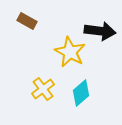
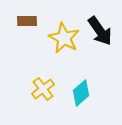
brown rectangle: rotated 30 degrees counterclockwise
black arrow: rotated 48 degrees clockwise
yellow star: moved 6 px left, 14 px up
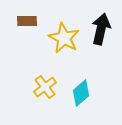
black arrow: moved 1 px right, 2 px up; rotated 132 degrees counterclockwise
yellow cross: moved 2 px right, 2 px up
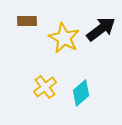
black arrow: rotated 40 degrees clockwise
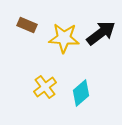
brown rectangle: moved 4 px down; rotated 24 degrees clockwise
black arrow: moved 4 px down
yellow star: rotated 24 degrees counterclockwise
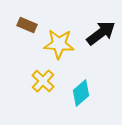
yellow star: moved 5 px left, 6 px down
yellow cross: moved 2 px left, 6 px up; rotated 10 degrees counterclockwise
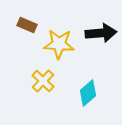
black arrow: rotated 32 degrees clockwise
cyan diamond: moved 7 px right
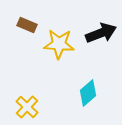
black arrow: rotated 16 degrees counterclockwise
yellow cross: moved 16 px left, 26 px down
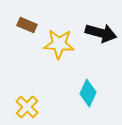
black arrow: rotated 36 degrees clockwise
cyan diamond: rotated 24 degrees counterclockwise
